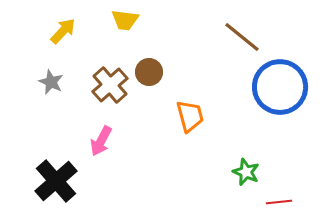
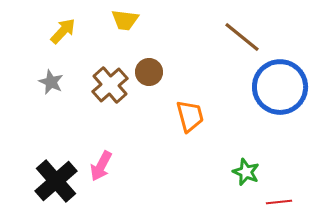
pink arrow: moved 25 px down
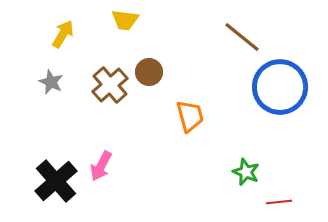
yellow arrow: moved 3 px down; rotated 12 degrees counterclockwise
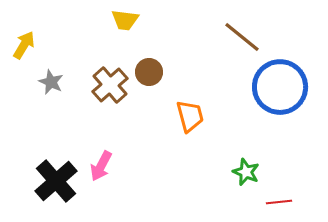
yellow arrow: moved 39 px left, 11 px down
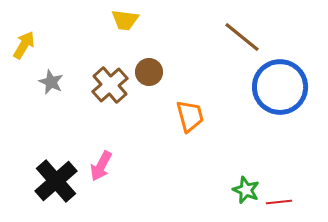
green star: moved 18 px down
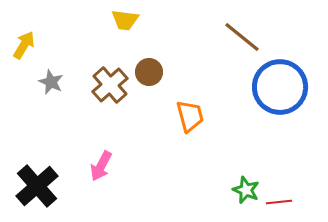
black cross: moved 19 px left, 5 px down
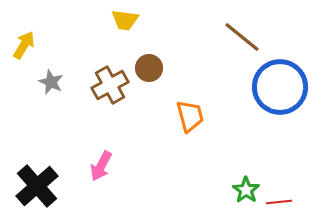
brown circle: moved 4 px up
brown cross: rotated 12 degrees clockwise
green star: rotated 12 degrees clockwise
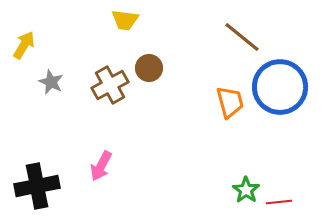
orange trapezoid: moved 40 px right, 14 px up
black cross: rotated 30 degrees clockwise
